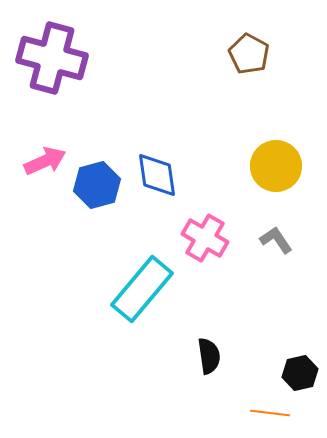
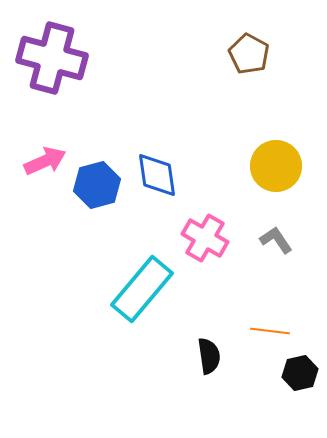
orange line: moved 82 px up
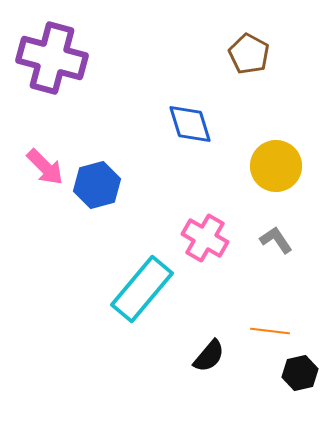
pink arrow: moved 6 px down; rotated 69 degrees clockwise
blue diamond: moved 33 px right, 51 px up; rotated 9 degrees counterclockwise
black semicircle: rotated 48 degrees clockwise
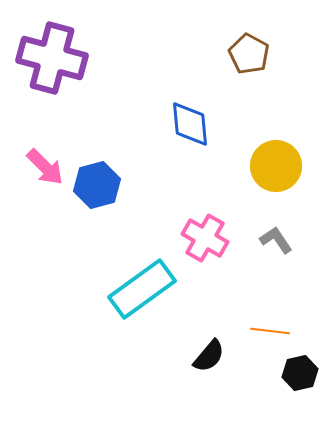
blue diamond: rotated 12 degrees clockwise
cyan rectangle: rotated 14 degrees clockwise
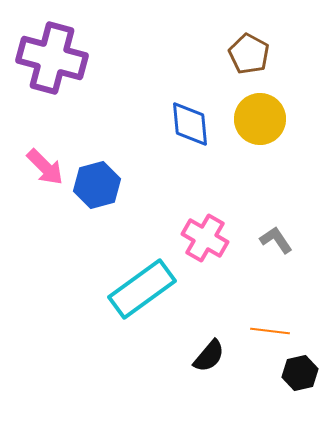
yellow circle: moved 16 px left, 47 px up
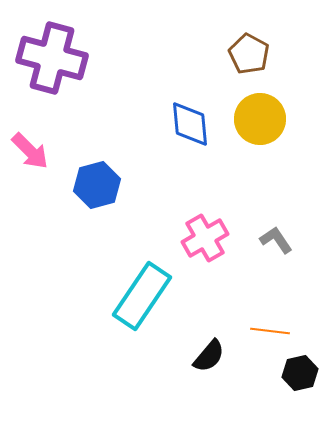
pink arrow: moved 15 px left, 16 px up
pink cross: rotated 30 degrees clockwise
cyan rectangle: moved 7 px down; rotated 20 degrees counterclockwise
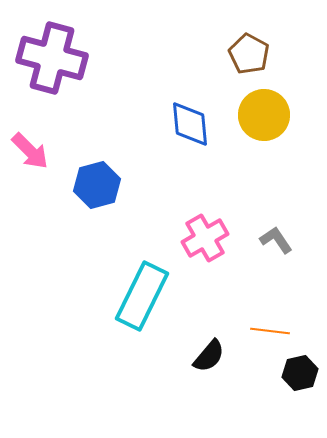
yellow circle: moved 4 px right, 4 px up
cyan rectangle: rotated 8 degrees counterclockwise
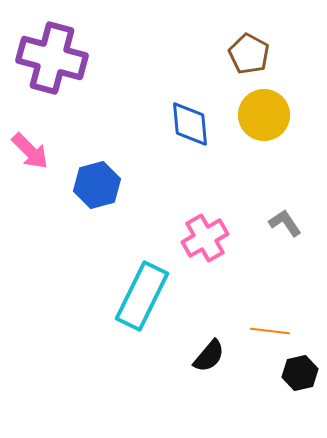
gray L-shape: moved 9 px right, 17 px up
